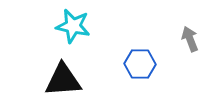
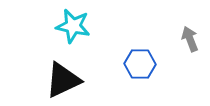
black triangle: rotated 21 degrees counterclockwise
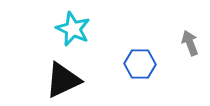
cyan star: moved 3 px down; rotated 12 degrees clockwise
gray arrow: moved 4 px down
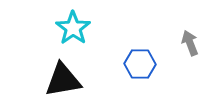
cyan star: moved 1 px up; rotated 12 degrees clockwise
black triangle: rotated 15 degrees clockwise
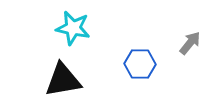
cyan star: rotated 24 degrees counterclockwise
gray arrow: rotated 60 degrees clockwise
